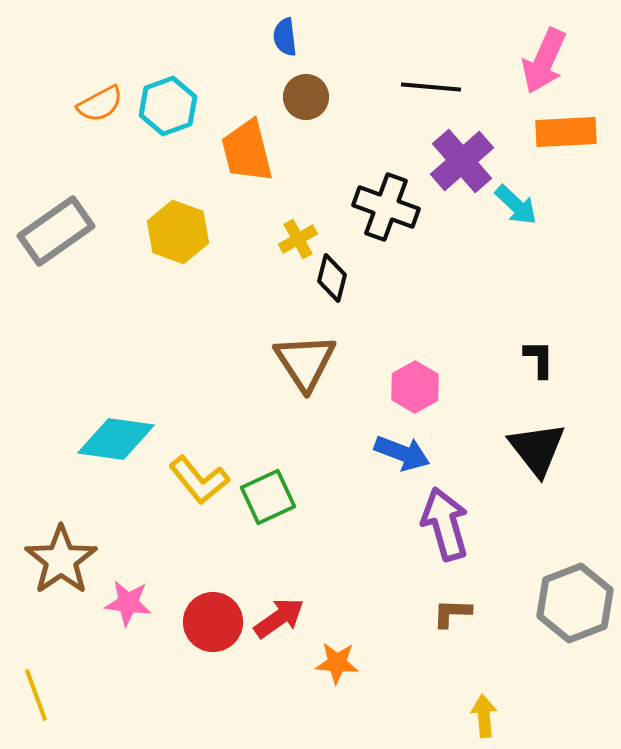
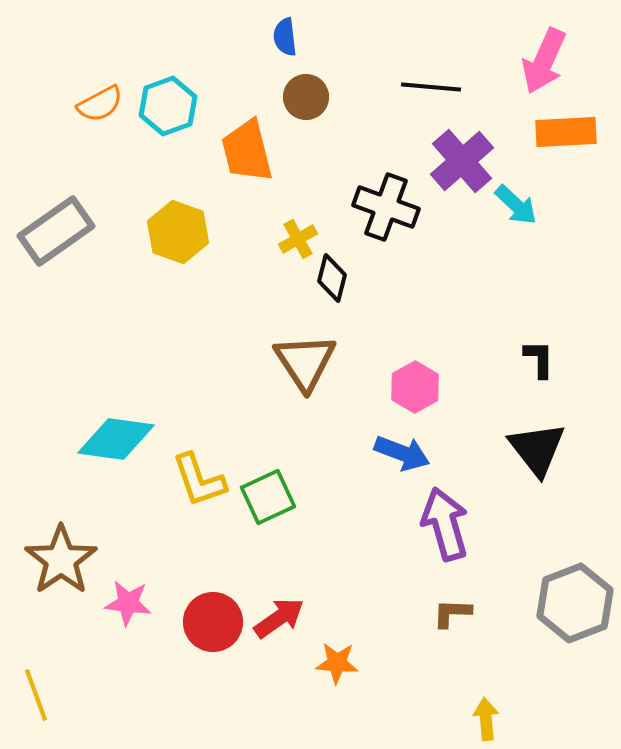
yellow L-shape: rotated 20 degrees clockwise
yellow arrow: moved 2 px right, 3 px down
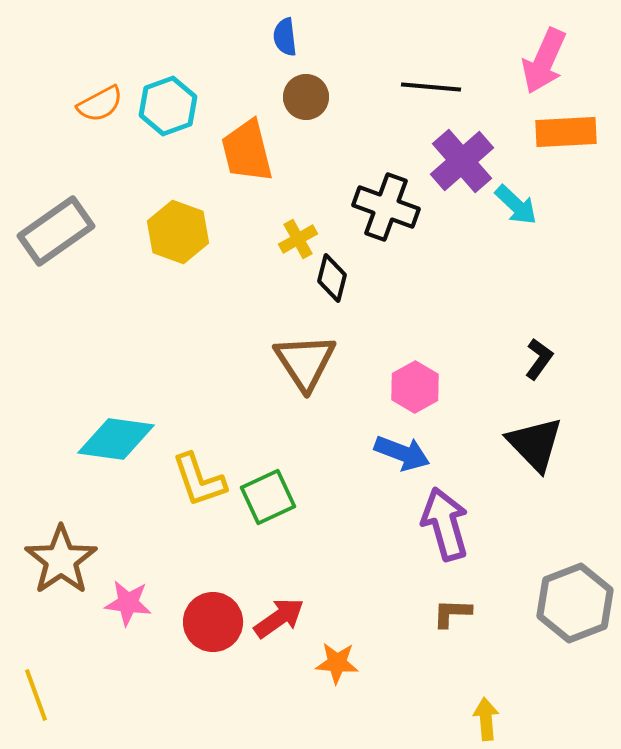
black L-shape: rotated 36 degrees clockwise
black triangle: moved 2 px left, 5 px up; rotated 6 degrees counterclockwise
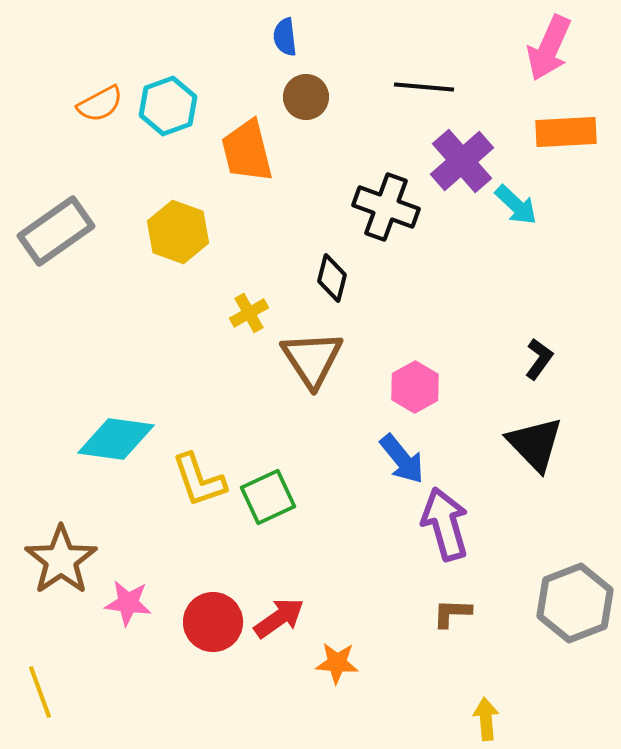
pink arrow: moved 5 px right, 13 px up
black line: moved 7 px left
yellow cross: moved 49 px left, 74 px down
brown triangle: moved 7 px right, 3 px up
blue arrow: moved 6 px down; rotated 30 degrees clockwise
yellow line: moved 4 px right, 3 px up
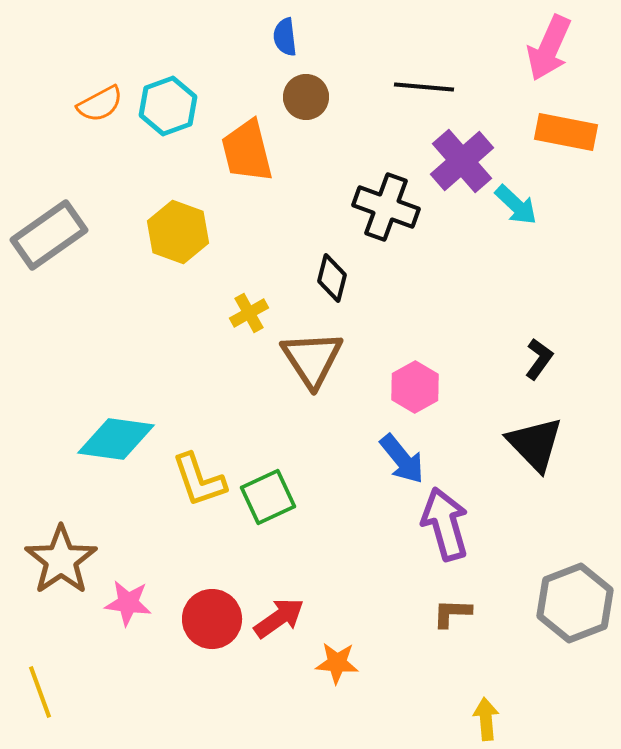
orange rectangle: rotated 14 degrees clockwise
gray rectangle: moved 7 px left, 4 px down
red circle: moved 1 px left, 3 px up
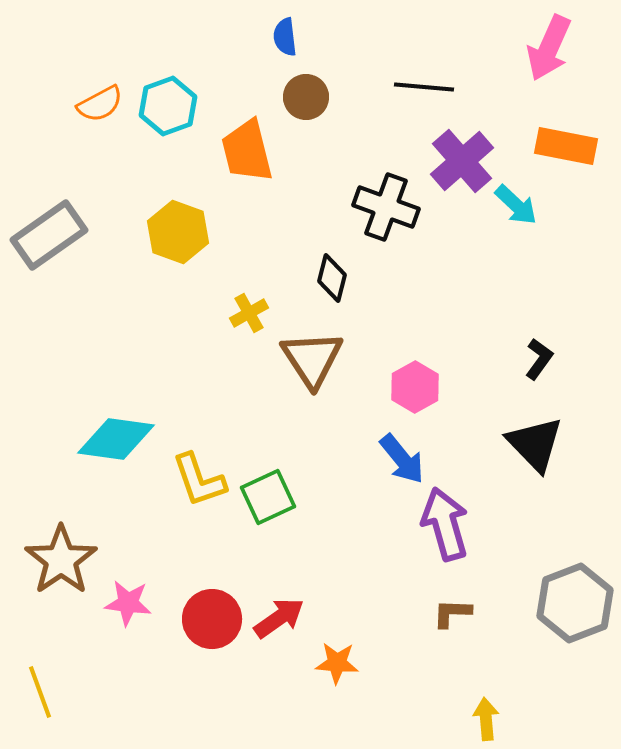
orange rectangle: moved 14 px down
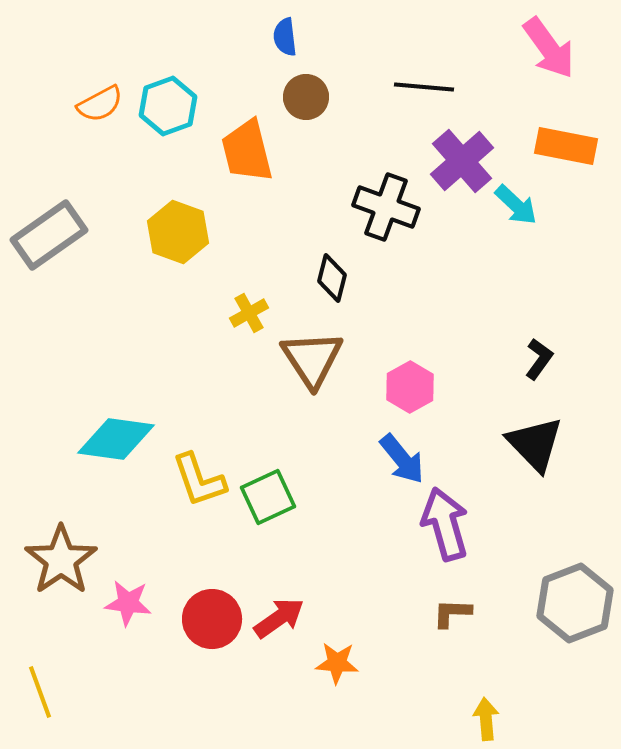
pink arrow: rotated 60 degrees counterclockwise
pink hexagon: moved 5 px left
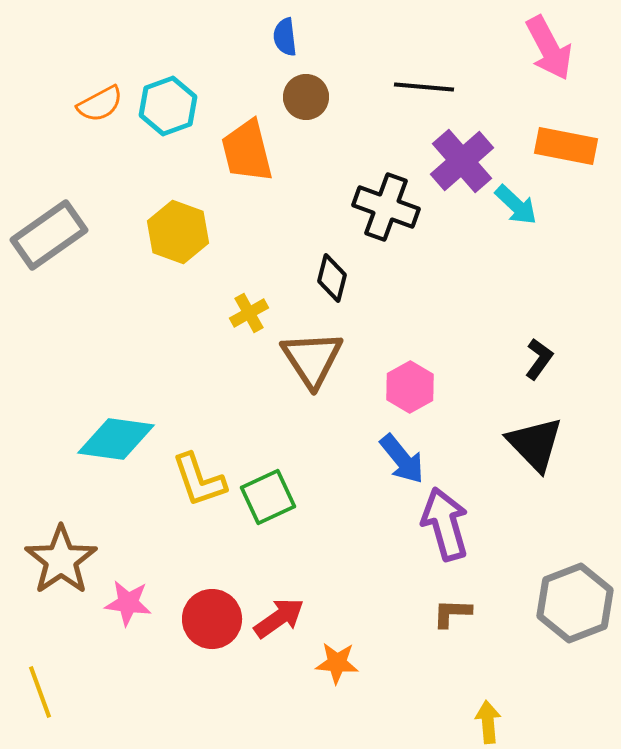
pink arrow: rotated 8 degrees clockwise
yellow arrow: moved 2 px right, 3 px down
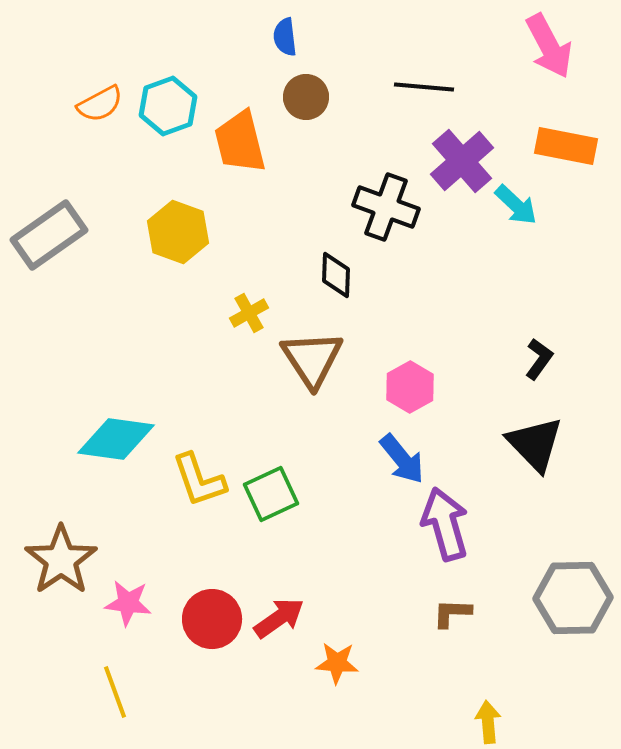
pink arrow: moved 2 px up
orange trapezoid: moved 7 px left, 9 px up
black diamond: moved 4 px right, 3 px up; rotated 12 degrees counterclockwise
green square: moved 3 px right, 3 px up
gray hexagon: moved 2 px left, 5 px up; rotated 20 degrees clockwise
yellow line: moved 75 px right
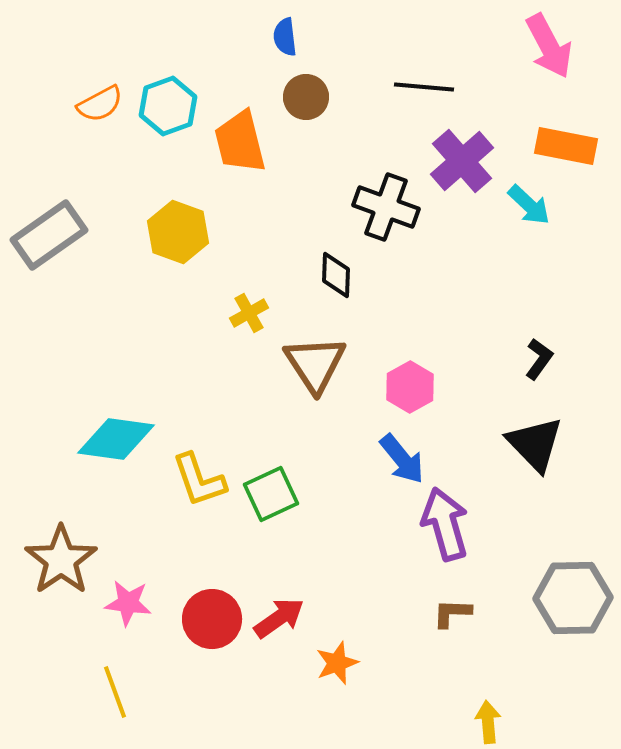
cyan arrow: moved 13 px right
brown triangle: moved 3 px right, 5 px down
orange star: rotated 24 degrees counterclockwise
